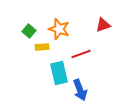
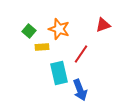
red line: rotated 36 degrees counterclockwise
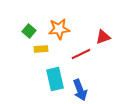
red triangle: moved 12 px down
orange star: rotated 25 degrees counterclockwise
yellow rectangle: moved 1 px left, 2 px down
red line: rotated 30 degrees clockwise
cyan rectangle: moved 4 px left, 6 px down
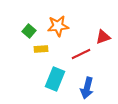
orange star: moved 1 px left, 3 px up
cyan rectangle: rotated 35 degrees clockwise
blue arrow: moved 7 px right, 2 px up; rotated 35 degrees clockwise
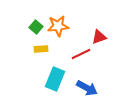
green square: moved 7 px right, 4 px up
red triangle: moved 4 px left
blue arrow: rotated 75 degrees counterclockwise
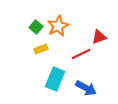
orange star: rotated 20 degrees counterclockwise
yellow rectangle: rotated 16 degrees counterclockwise
blue arrow: moved 1 px left
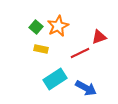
yellow rectangle: rotated 32 degrees clockwise
red line: moved 1 px left, 1 px up
cyan rectangle: rotated 35 degrees clockwise
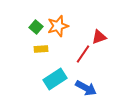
orange star: rotated 10 degrees clockwise
yellow rectangle: rotated 16 degrees counterclockwise
red line: moved 3 px right, 1 px down; rotated 30 degrees counterclockwise
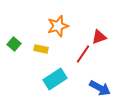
green square: moved 22 px left, 17 px down
yellow rectangle: rotated 16 degrees clockwise
blue arrow: moved 14 px right
